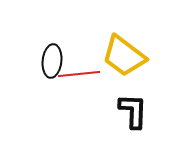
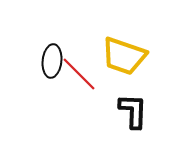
yellow trapezoid: rotated 18 degrees counterclockwise
red line: rotated 51 degrees clockwise
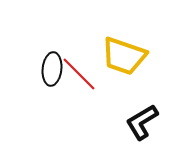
black ellipse: moved 8 px down
black L-shape: moved 9 px right, 11 px down; rotated 123 degrees counterclockwise
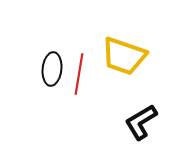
red line: rotated 54 degrees clockwise
black L-shape: moved 1 px left
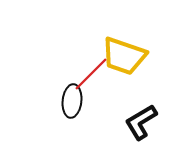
black ellipse: moved 20 px right, 32 px down
red line: moved 12 px right; rotated 36 degrees clockwise
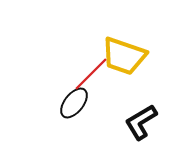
black ellipse: moved 2 px right, 2 px down; rotated 32 degrees clockwise
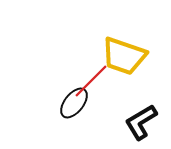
red line: moved 7 px down
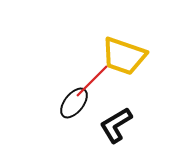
red line: moved 1 px right
black L-shape: moved 25 px left, 3 px down
